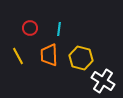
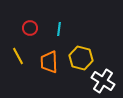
orange trapezoid: moved 7 px down
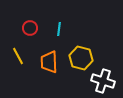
white cross: rotated 15 degrees counterclockwise
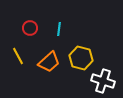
orange trapezoid: rotated 130 degrees counterclockwise
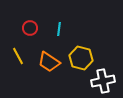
orange trapezoid: rotated 75 degrees clockwise
white cross: rotated 30 degrees counterclockwise
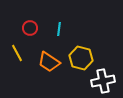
yellow line: moved 1 px left, 3 px up
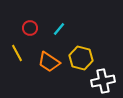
cyan line: rotated 32 degrees clockwise
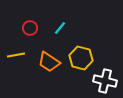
cyan line: moved 1 px right, 1 px up
yellow line: moved 1 px left, 2 px down; rotated 72 degrees counterclockwise
white cross: moved 2 px right; rotated 25 degrees clockwise
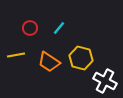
cyan line: moved 1 px left
white cross: rotated 15 degrees clockwise
